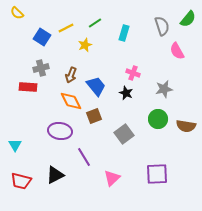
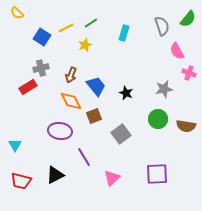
green line: moved 4 px left
pink cross: moved 56 px right
red rectangle: rotated 36 degrees counterclockwise
gray square: moved 3 px left
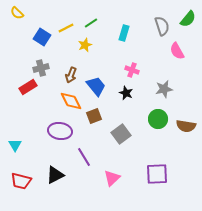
pink cross: moved 57 px left, 3 px up
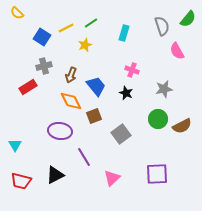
gray cross: moved 3 px right, 2 px up
brown semicircle: moved 4 px left; rotated 36 degrees counterclockwise
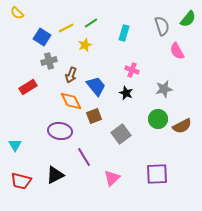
gray cross: moved 5 px right, 5 px up
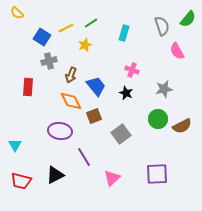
red rectangle: rotated 54 degrees counterclockwise
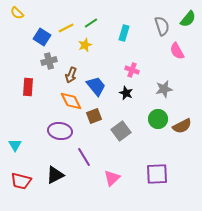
gray square: moved 3 px up
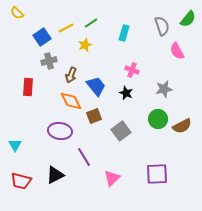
blue square: rotated 24 degrees clockwise
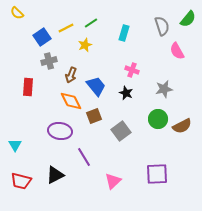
pink triangle: moved 1 px right, 3 px down
